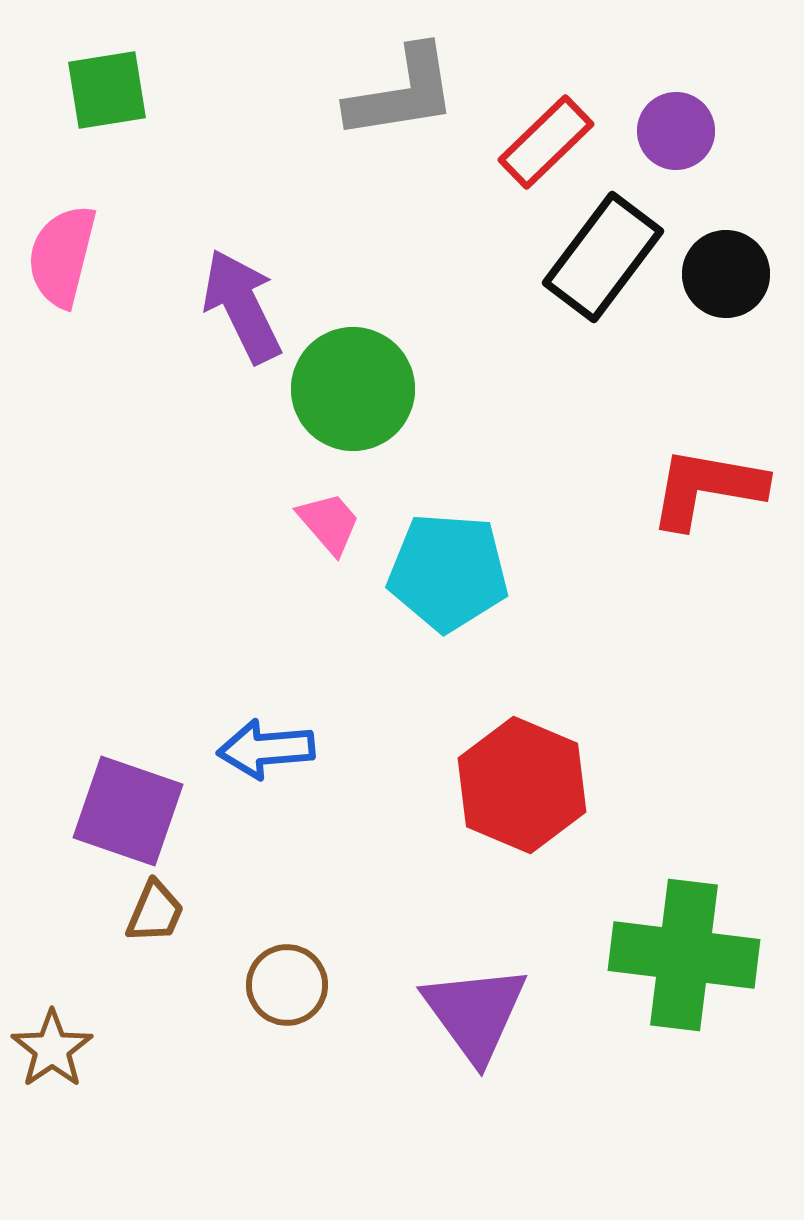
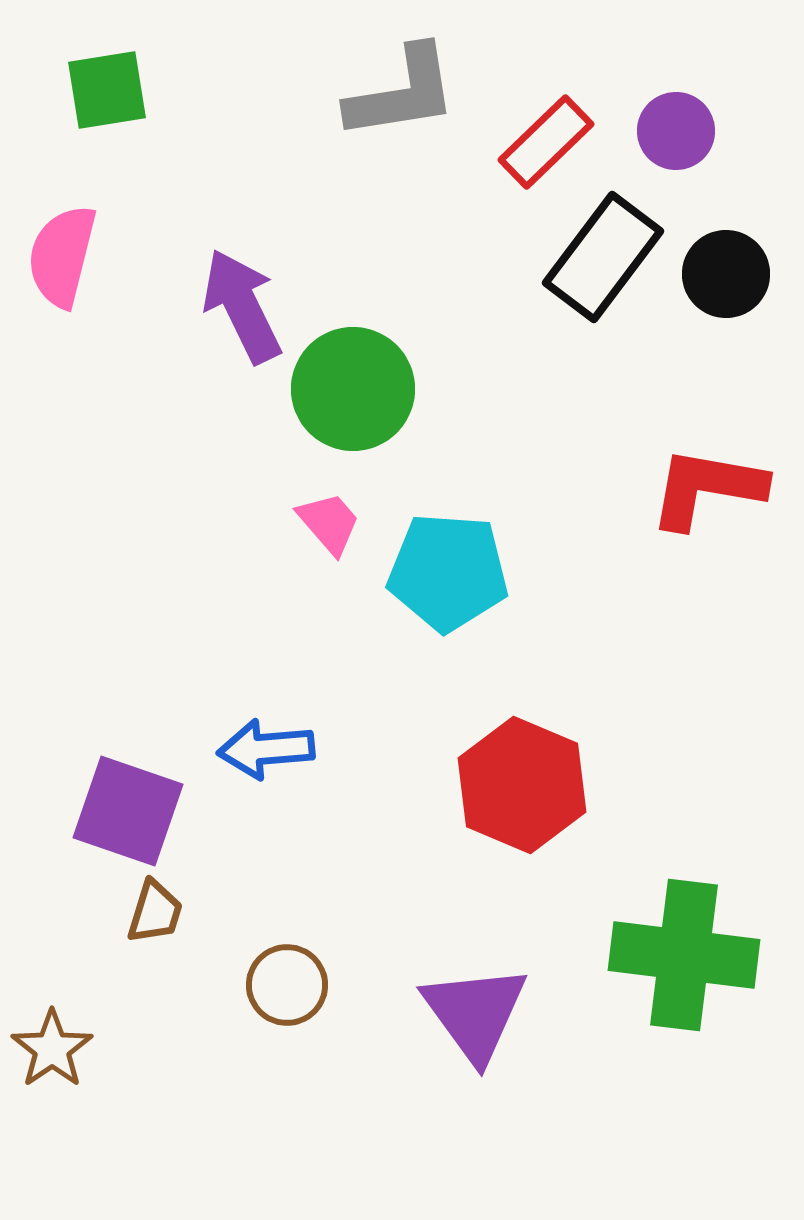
brown trapezoid: rotated 6 degrees counterclockwise
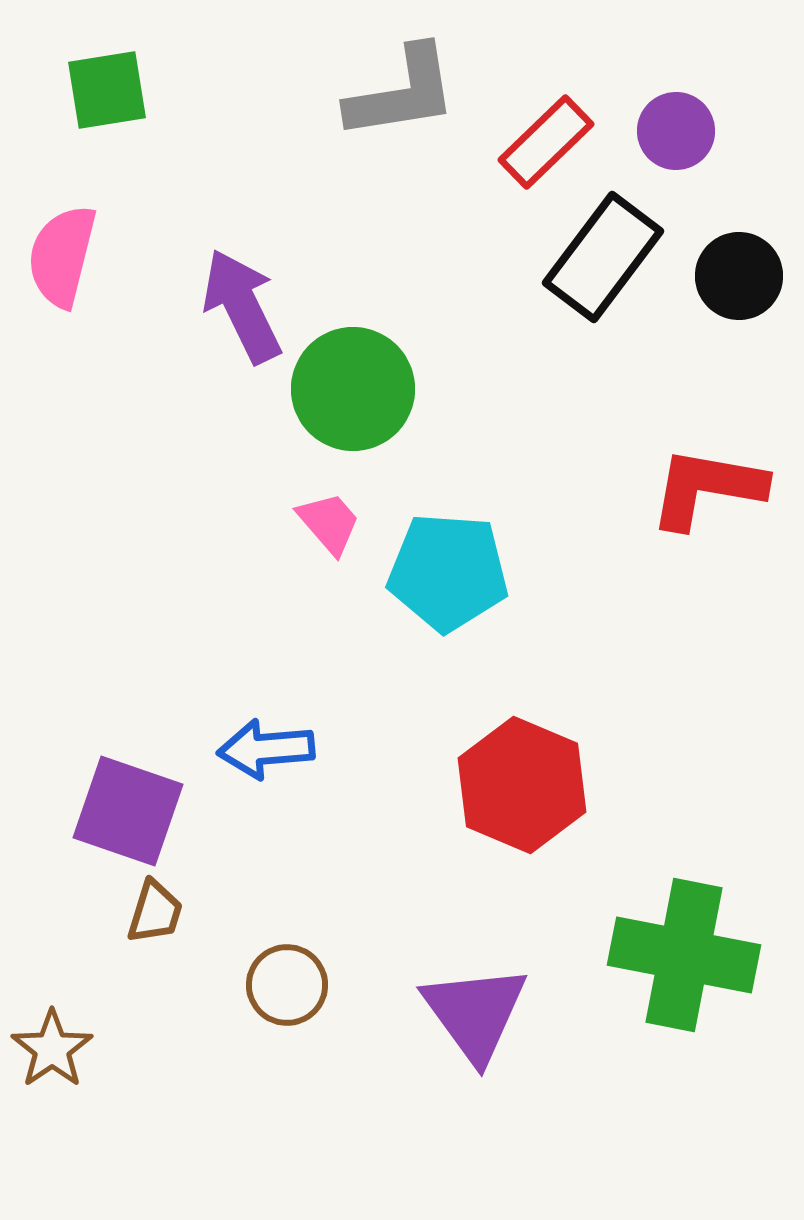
black circle: moved 13 px right, 2 px down
green cross: rotated 4 degrees clockwise
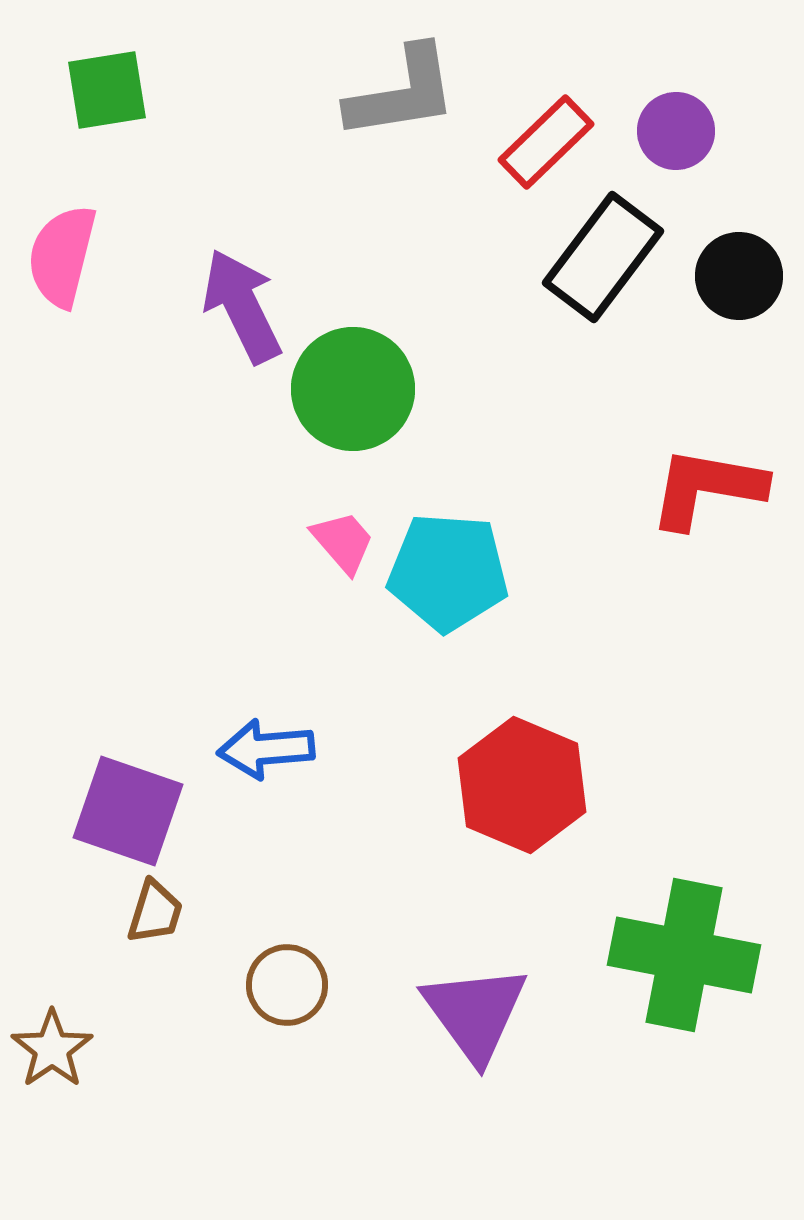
pink trapezoid: moved 14 px right, 19 px down
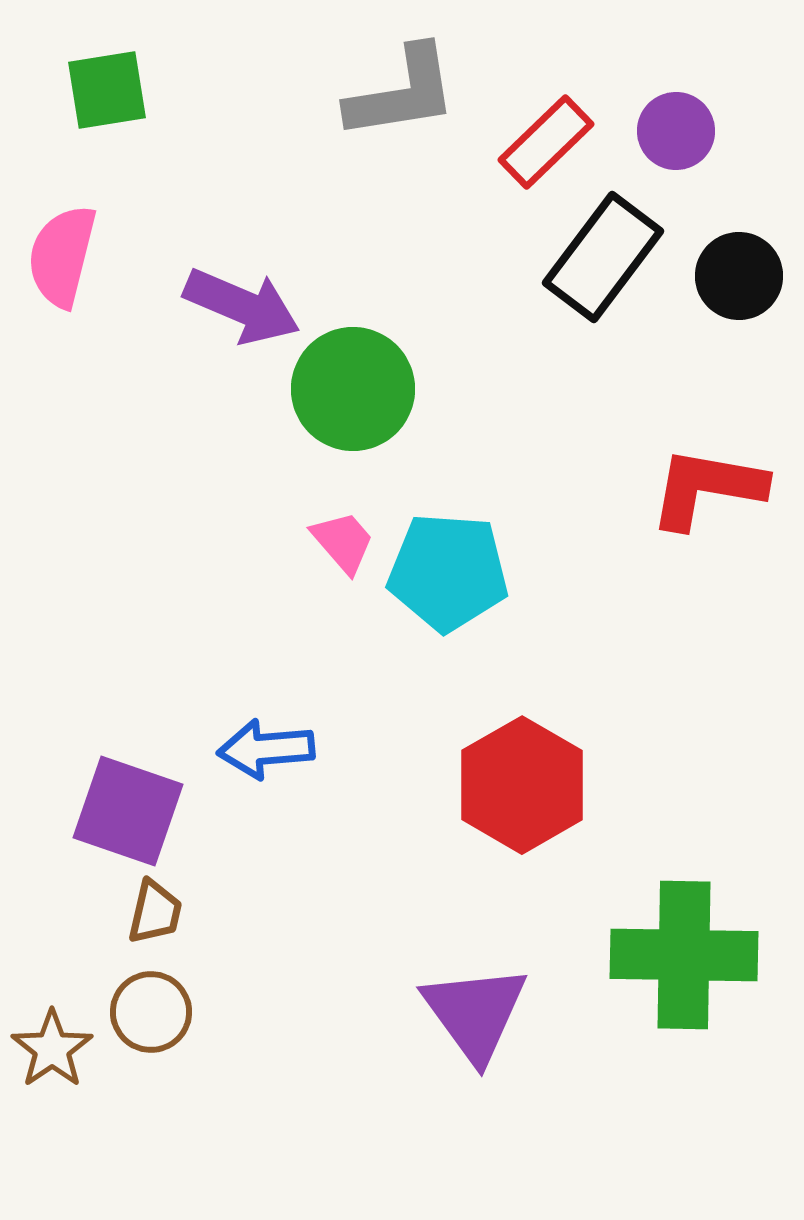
purple arrow: rotated 139 degrees clockwise
red hexagon: rotated 7 degrees clockwise
brown trapezoid: rotated 4 degrees counterclockwise
green cross: rotated 10 degrees counterclockwise
brown circle: moved 136 px left, 27 px down
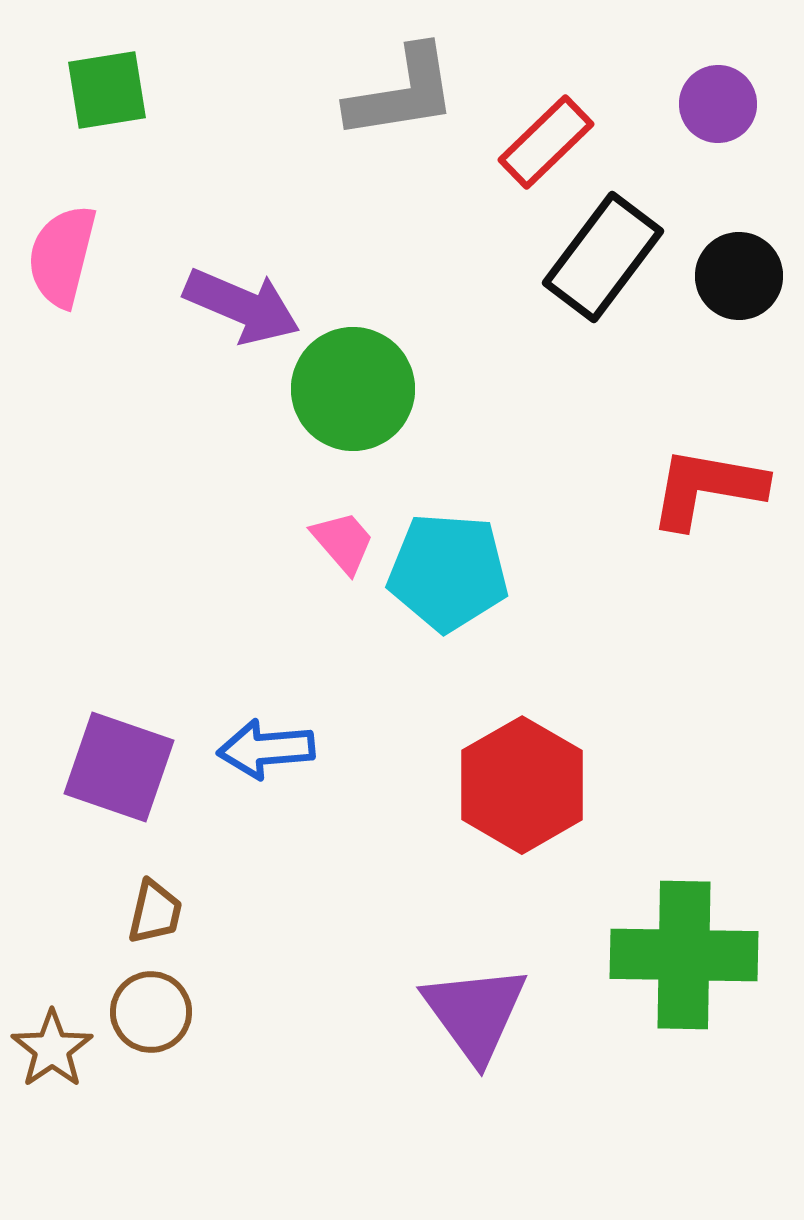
purple circle: moved 42 px right, 27 px up
purple square: moved 9 px left, 44 px up
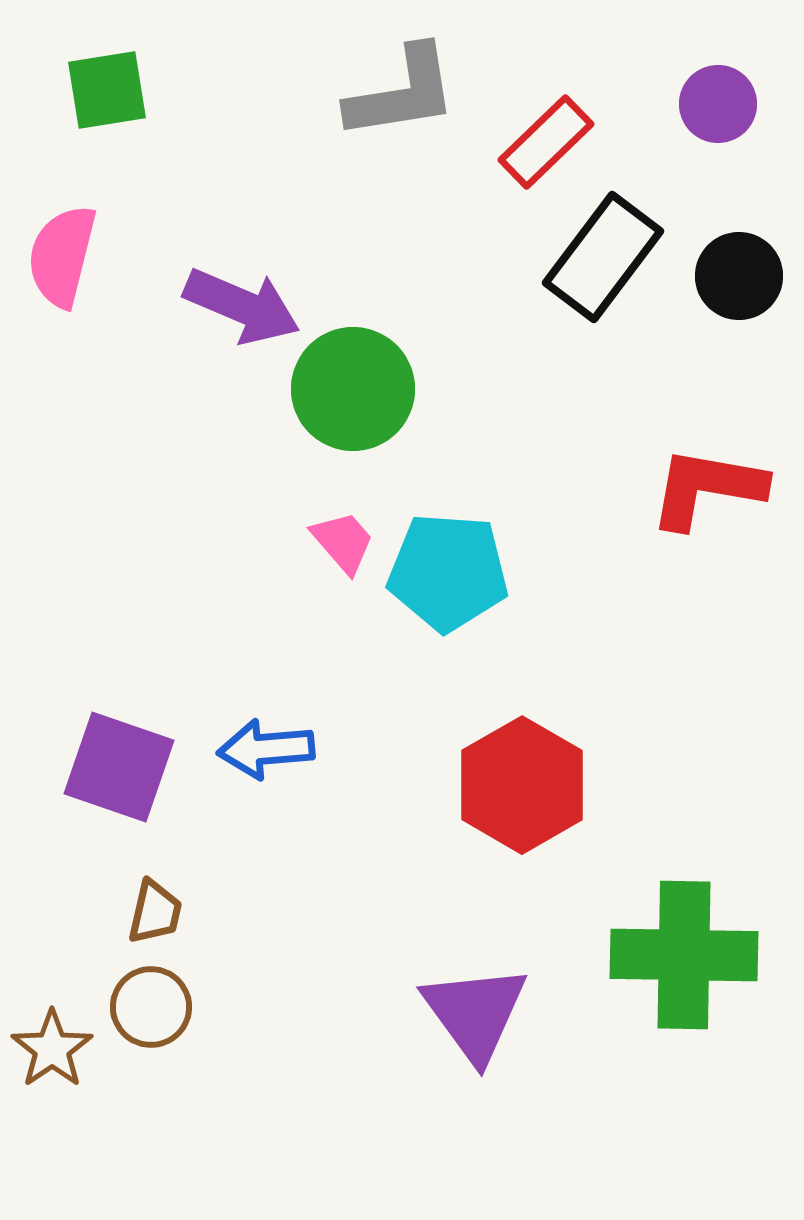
brown circle: moved 5 px up
